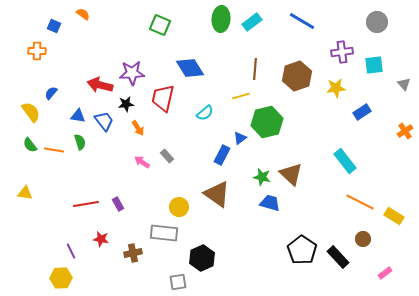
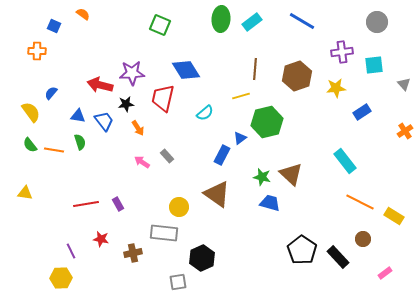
blue diamond at (190, 68): moved 4 px left, 2 px down
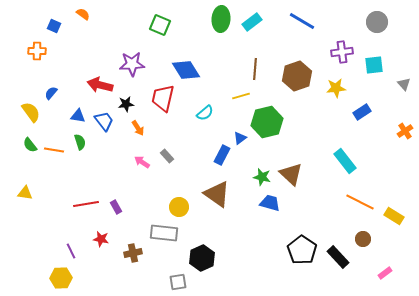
purple star at (132, 73): moved 9 px up
purple rectangle at (118, 204): moved 2 px left, 3 px down
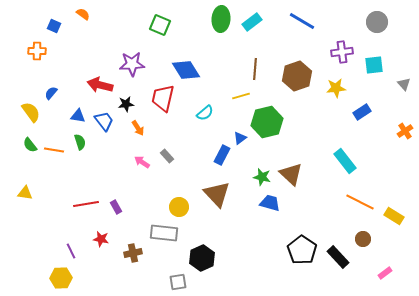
brown triangle at (217, 194): rotated 12 degrees clockwise
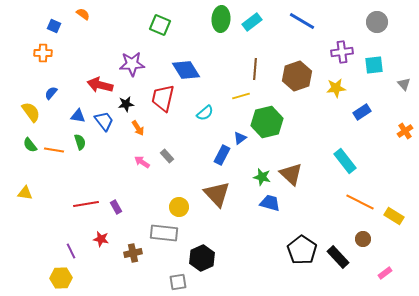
orange cross at (37, 51): moved 6 px right, 2 px down
